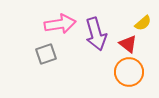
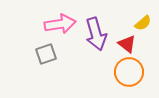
red triangle: moved 1 px left
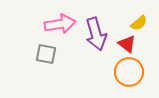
yellow semicircle: moved 4 px left
gray square: rotated 30 degrees clockwise
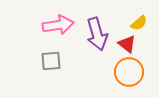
pink arrow: moved 2 px left, 1 px down
purple arrow: moved 1 px right
gray square: moved 5 px right, 7 px down; rotated 15 degrees counterclockwise
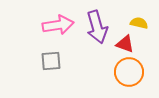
yellow semicircle: rotated 126 degrees counterclockwise
purple arrow: moved 7 px up
red triangle: moved 2 px left; rotated 18 degrees counterclockwise
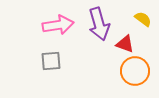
yellow semicircle: moved 4 px right, 4 px up; rotated 24 degrees clockwise
purple arrow: moved 2 px right, 3 px up
orange circle: moved 6 px right, 1 px up
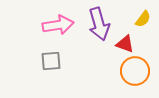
yellow semicircle: rotated 90 degrees clockwise
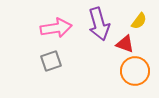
yellow semicircle: moved 4 px left, 2 px down
pink arrow: moved 2 px left, 3 px down
gray square: rotated 15 degrees counterclockwise
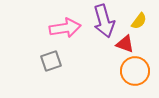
purple arrow: moved 5 px right, 3 px up
pink arrow: moved 9 px right
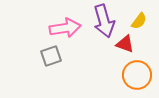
gray square: moved 5 px up
orange circle: moved 2 px right, 4 px down
